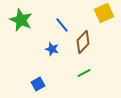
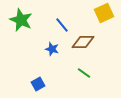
brown diamond: rotated 45 degrees clockwise
green line: rotated 64 degrees clockwise
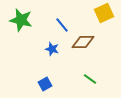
green star: rotated 10 degrees counterclockwise
green line: moved 6 px right, 6 px down
blue square: moved 7 px right
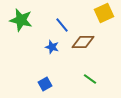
blue star: moved 2 px up
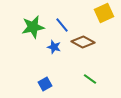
green star: moved 12 px right, 7 px down; rotated 25 degrees counterclockwise
brown diamond: rotated 30 degrees clockwise
blue star: moved 2 px right
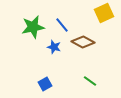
green line: moved 2 px down
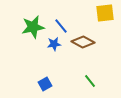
yellow square: moved 1 px right; rotated 18 degrees clockwise
blue line: moved 1 px left, 1 px down
blue star: moved 3 px up; rotated 24 degrees counterclockwise
green line: rotated 16 degrees clockwise
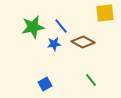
green line: moved 1 px right, 1 px up
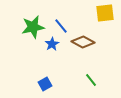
blue star: moved 2 px left; rotated 24 degrees counterclockwise
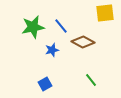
blue star: moved 6 px down; rotated 16 degrees clockwise
